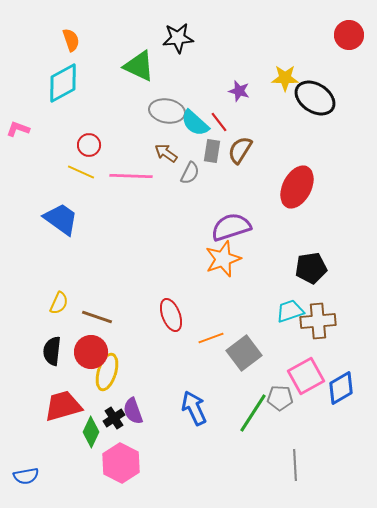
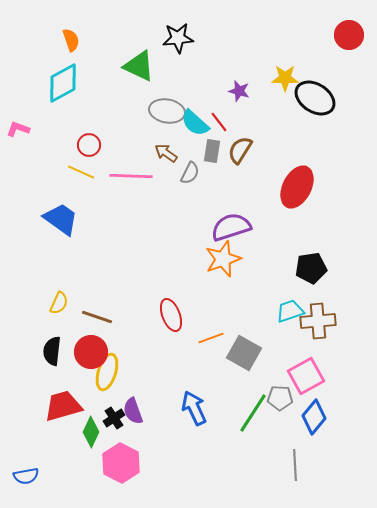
gray square at (244, 353): rotated 24 degrees counterclockwise
blue diamond at (341, 388): moved 27 px left, 29 px down; rotated 20 degrees counterclockwise
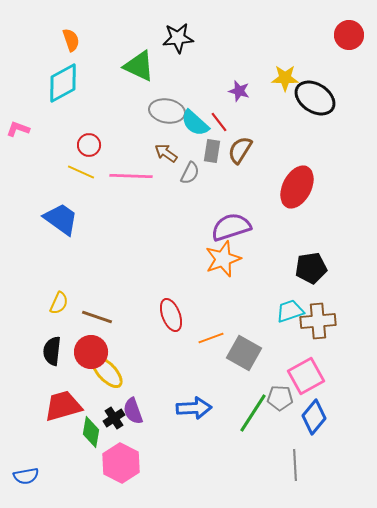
yellow ellipse at (107, 372): rotated 60 degrees counterclockwise
blue arrow at (194, 408): rotated 112 degrees clockwise
green diamond at (91, 432): rotated 16 degrees counterclockwise
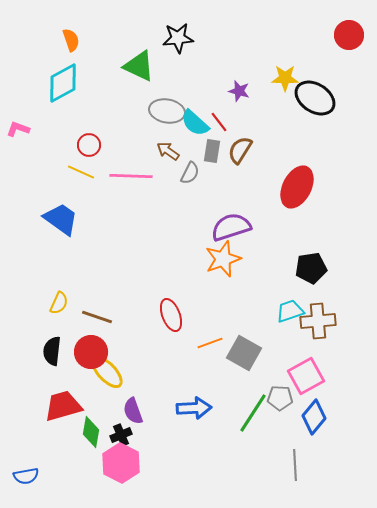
brown arrow at (166, 153): moved 2 px right, 2 px up
orange line at (211, 338): moved 1 px left, 5 px down
black cross at (114, 418): moved 7 px right, 17 px down; rotated 10 degrees clockwise
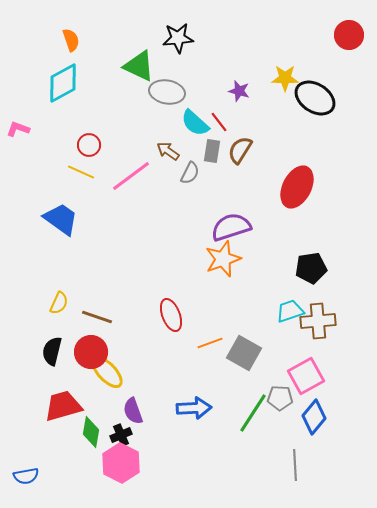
gray ellipse at (167, 111): moved 19 px up
pink line at (131, 176): rotated 39 degrees counterclockwise
black semicircle at (52, 351): rotated 8 degrees clockwise
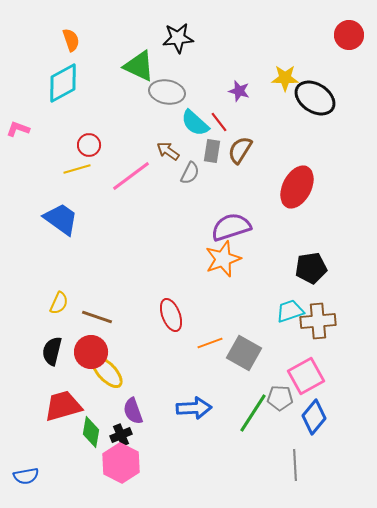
yellow line at (81, 172): moved 4 px left, 3 px up; rotated 40 degrees counterclockwise
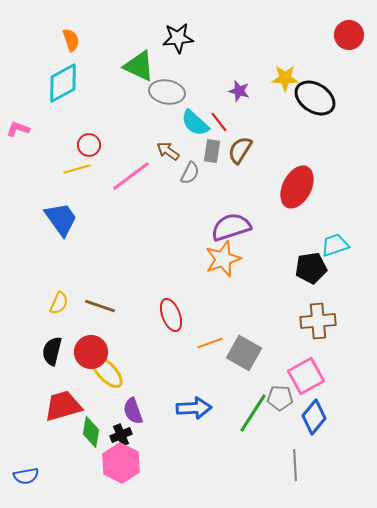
blue trapezoid at (61, 219): rotated 18 degrees clockwise
cyan trapezoid at (290, 311): moved 45 px right, 66 px up
brown line at (97, 317): moved 3 px right, 11 px up
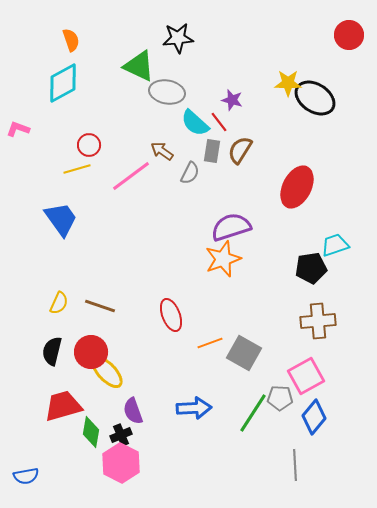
yellow star at (285, 78): moved 3 px right, 5 px down
purple star at (239, 91): moved 7 px left, 9 px down
brown arrow at (168, 151): moved 6 px left
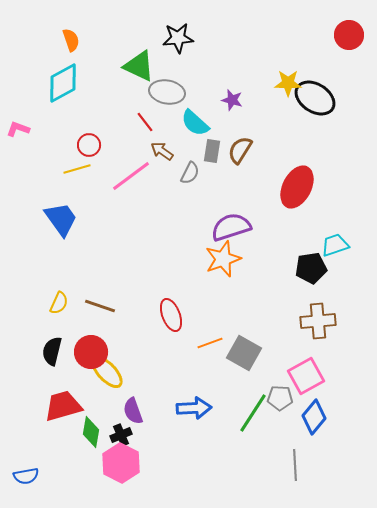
red line at (219, 122): moved 74 px left
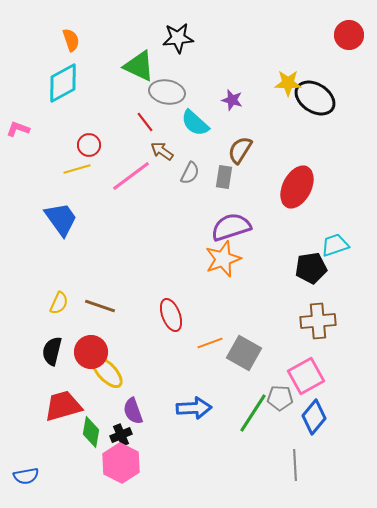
gray rectangle at (212, 151): moved 12 px right, 26 px down
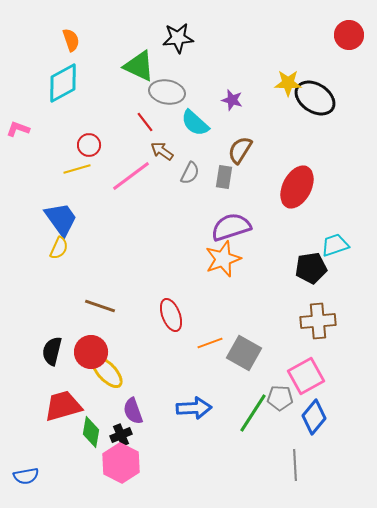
yellow semicircle at (59, 303): moved 55 px up
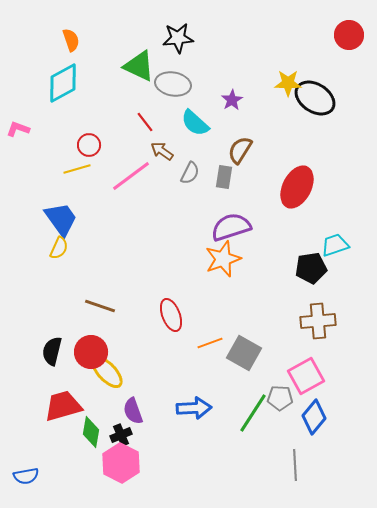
gray ellipse at (167, 92): moved 6 px right, 8 px up
purple star at (232, 100): rotated 25 degrees clockwise
